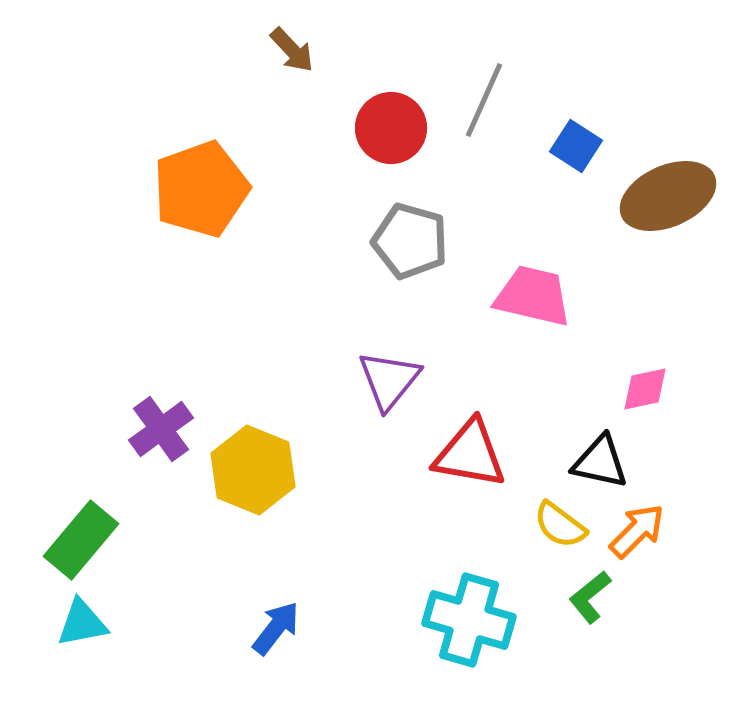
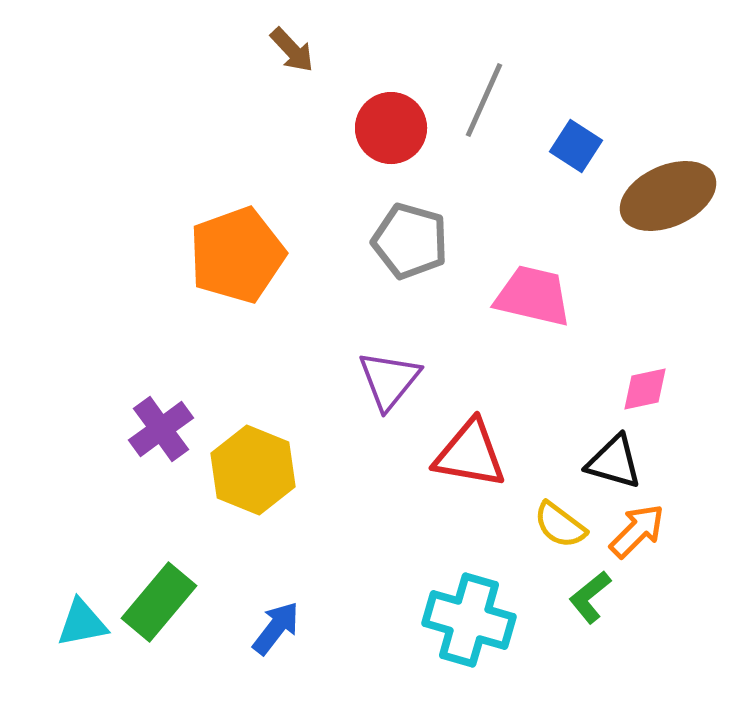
orange pentagon: moved 36 px right, 66 px down
black triangle: moved 14 px right; rotated 4 degrees clockwise
green rectangle: moved 78 px right, 62 px down
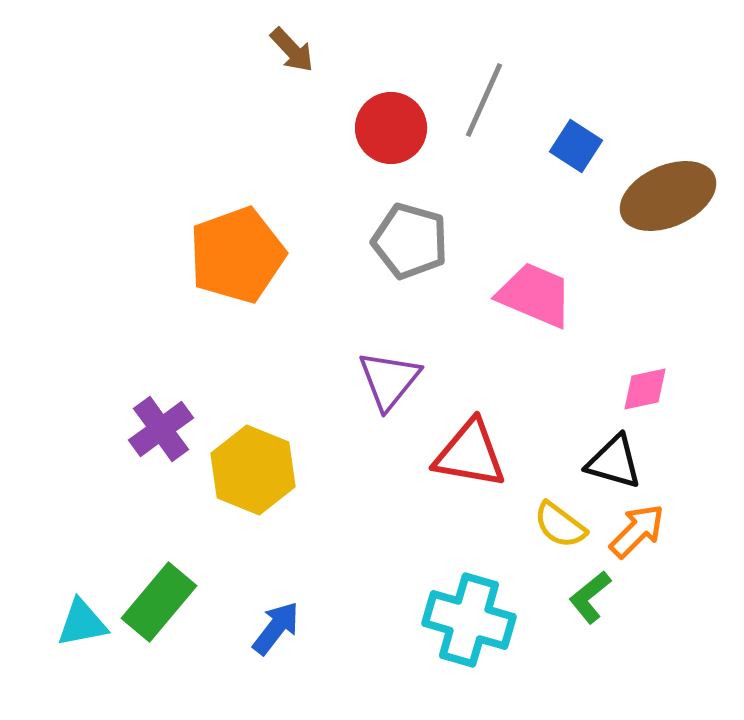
pink trapezoid: moved 2 px right, 1 px up; rotated 10 degrees clockwise
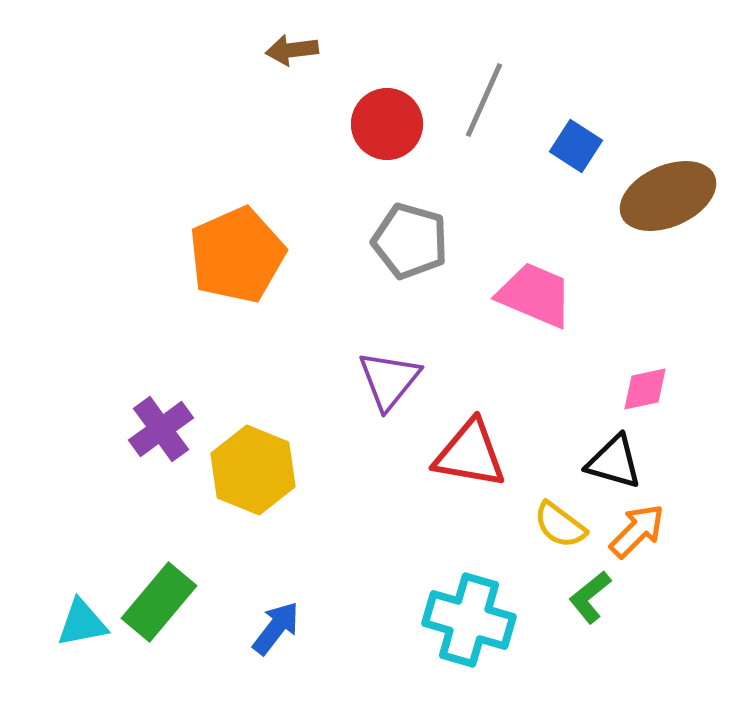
brown arrow: rotated 126 degrees clockwise
red circle: moved 4 px left, 4 px up
orange pentagon: rotated 4 degrees counterclockwise
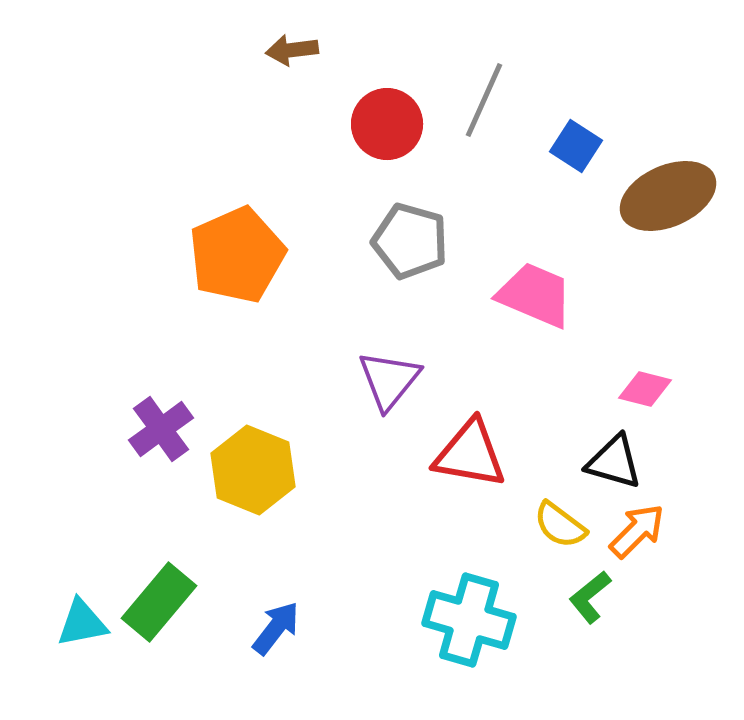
pink diamond: rotated 26 degrees clockwise
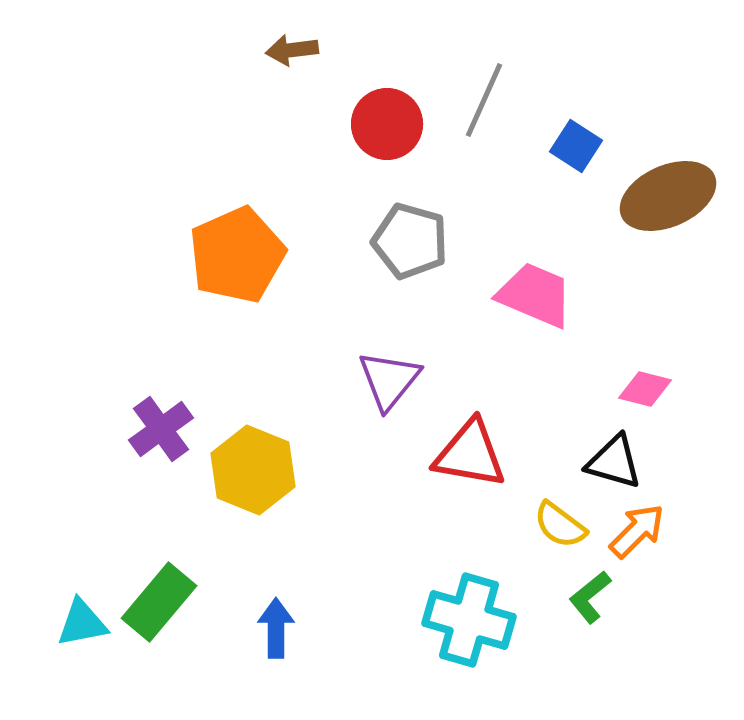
blue arrow: rotated 38 degrees counterclockwise
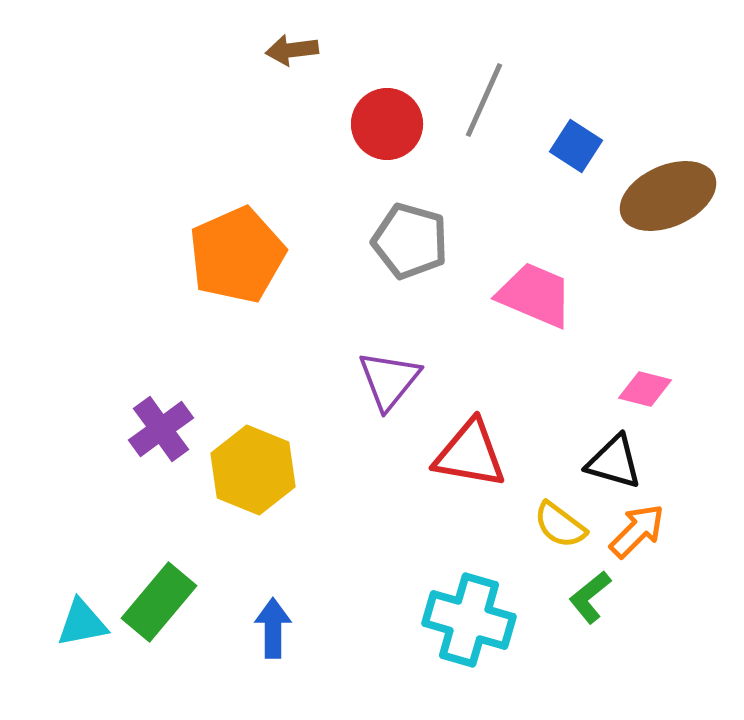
blue arrow: moved 3 px left
